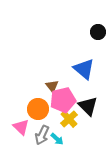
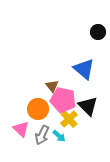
pink pentagon: rotated 25 degrees clockwise
pink triangle: moved 2 px down
cyan arrow: moved 2 px right, 3 px up
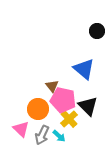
black circle: moved 1 px left, 1 px up
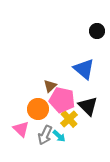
brown triangle: moved 2 px left; rotated 24 degrees clockwise
pink pentagon: moved 1 px left
gray arrow: moved 3 px right
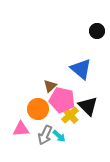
blue triangle: moved 3 px left
yellow cross: moved 1 px right, 4 px up
pink triangle: rotated 48 degrees counterclockwise
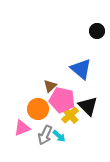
pink triangle: moved 1 px right, 1 px up; rotated 18 degrees counterclockwise
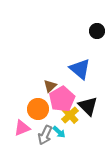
blue triangle: moved 1 px left
pink pentagon: moved 1 px up; rotated 30 degrees clockwise
cyan arrow: moved 4 px up
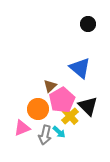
black circle: moved 9 px left, 7 px up
blue triangle: moved 1 px up
pink pentagon: moved 1 px down
yellow cross: moved 1 px down
gray arrow: rotated 12 degrees counterclockwise
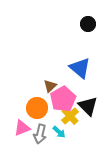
pink pentagon: moved 1 px right, 1 px up
orange circle: moved 1 px left, 1 px up
gray arrow: moved 5 px left, 1 px up
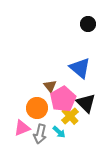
brown triangle: rotated 24 degrees counterclockwise
black triangle: moved 2 px left, 3 px up
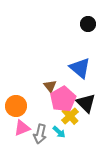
orange circle: moved 21 px left, 2 px up
